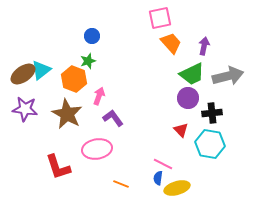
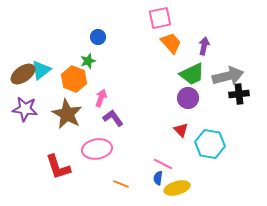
blue circle: moved 6 px right, 1 px down
pink arrow: moved 2 px right, 2 px down
black cross: moved 27 px right, 19 px up
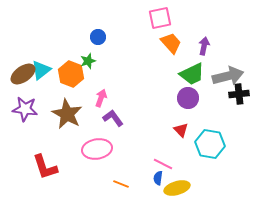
orange hexagon: moved 3 px left, 5 px up
red L-shape: moved 13 px left
